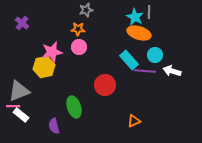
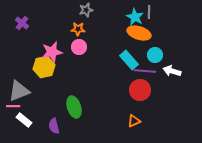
red circle: moved 35 px right, 5 px down
white rectangle: moved 3 px right, 5 px down
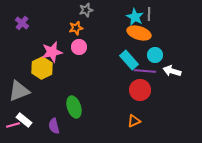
gray line: moved 2 px down
orange star: moved 2 px left, 1 px up; rotated 16 degrees counterclockwise
yellow hexagon: moved 2 px left, 1 px down; rotated 15 degrees counterclockwise
pink line: moved 19 px down; rotated 16 degrees counterclockwise
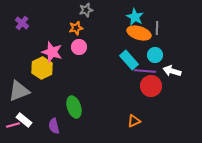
gray line: moved 8 px right, 14 px down
pink star: rotated 30 degrees clockwise
red circle: moved 11 px right, 4 px up
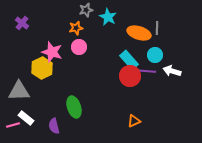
cyan star: moved 27 px left
red circle: moved 21 px left, 10 px up
gray triangle: rotated 20 degrees clockwise
white rectangle: moved 2 px right, 2 px up
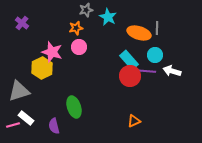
gray triangle: rotated 15 degrees counterclockwise
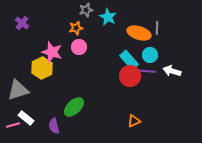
cyan circle: moved 5 px left
gray triangle: moved 1 px left, 1 px up
green ellipse: rotated 65 degrees clockwise
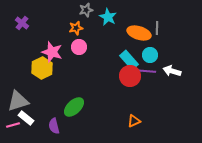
gray triangle: moved 11 px down
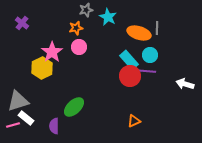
pink star: rotated 20 degrees clockwise
white arrow: moved 13 px right, 13 px down
purple semicircle: rotated 14 degrees clockwise
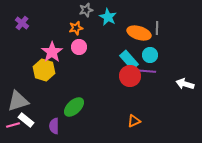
yellow hexagon: moved 2 px right, 2 px down; rotated 15 degrees counterclockwise
white rectangle: moved 2 px down
